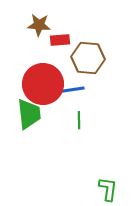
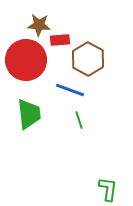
brown hexagon: moved 1 px down; rotated 24 degrees clockwise
red circle: moved 17 px left, 24 px up
blue line: rotated 28 degrees clockwise
green line: rotated 18 degrees counterclockwise
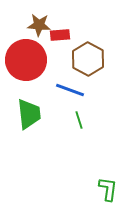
red rectangle: moved 5 px up
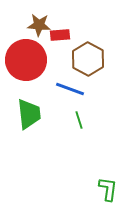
blue line: moved 1 px up
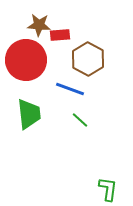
green line: moved 1 px right; rotated 30 degrees counterclockwise
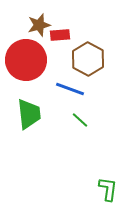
brown star: rotated 20 degrees counterclockwise
